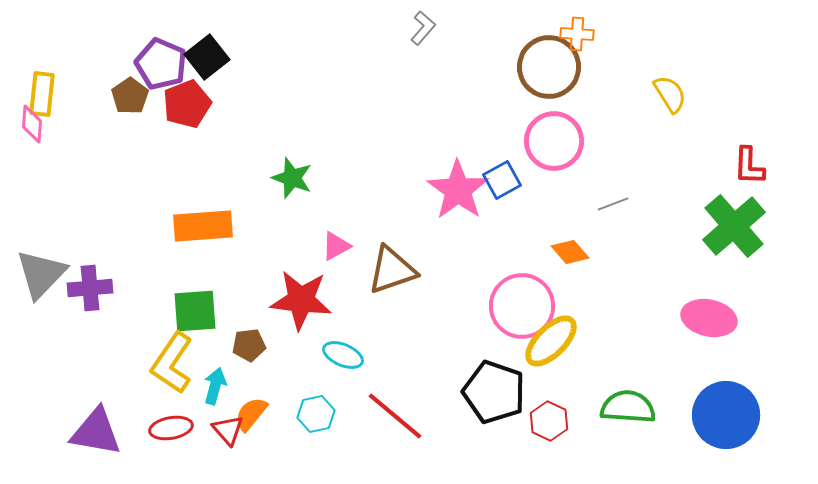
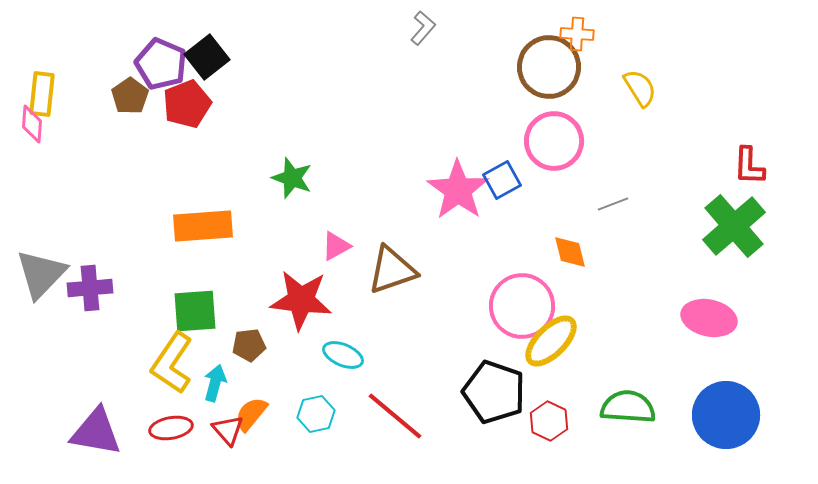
yellow semicircle at (670, 94): moved 30 px left, 6 px up
orange diamond at (570, 252): rotated 27 degrees clockwise
cyan arrow at (215, 386): moved 3 px up
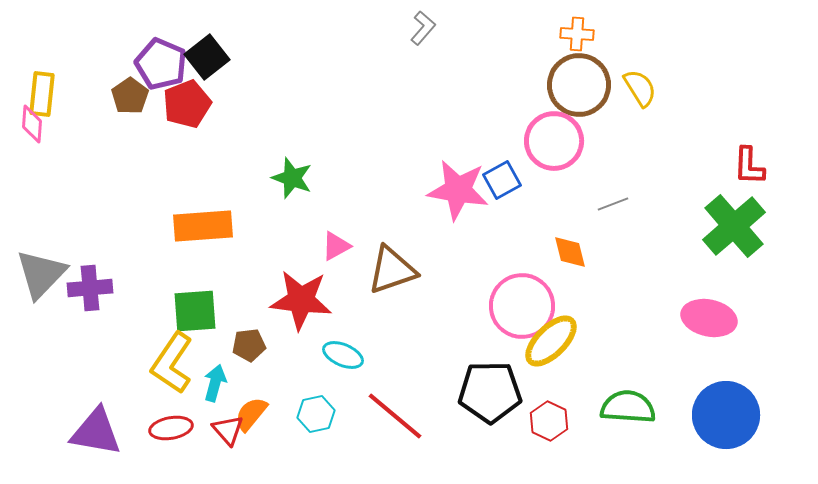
brown circle at (549, 67): moved 30 px right, 18 px down
pink star at (458, 190): rotated 26 degrees counterclockwise
black pentagon at (494, 392): moved 4 px left; rotated 20 degrees counterclockwise
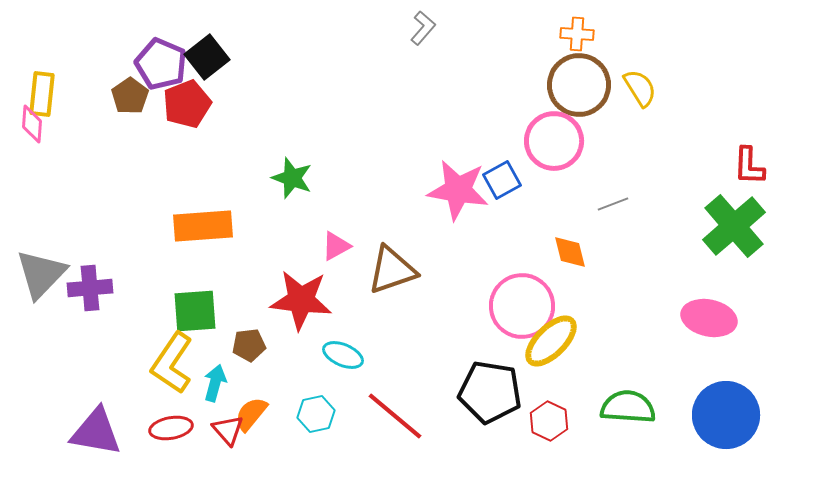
black pentagon at (490, 392): rotated 10 degrees clockwise
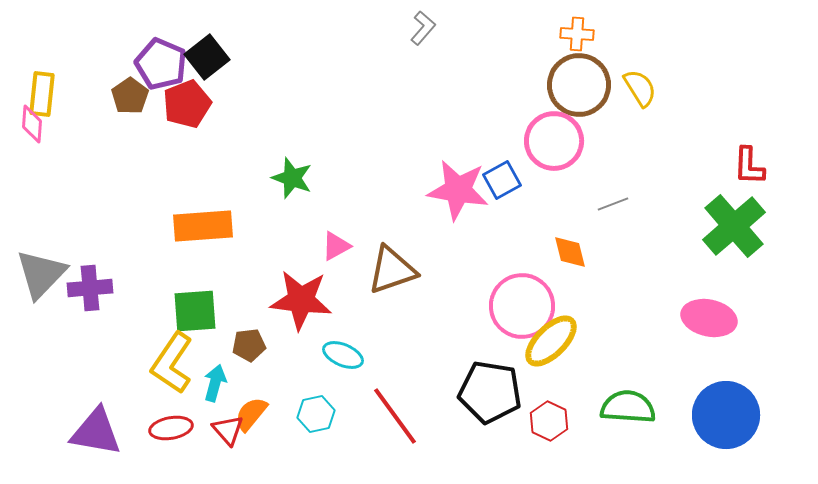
red line at (395, 416): rotated 14 degrees clockwise
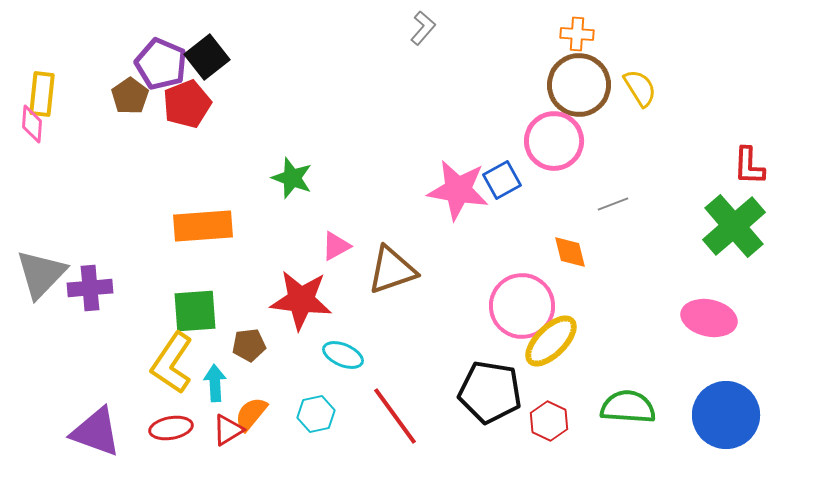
cyan arrow at (215, 383): rotated 18 degrees counterclockwise
red triangle at (228, 430): rotated 40 degrees clockwise
purple triangle at (96, 432): rotated 10 degrees clockwise
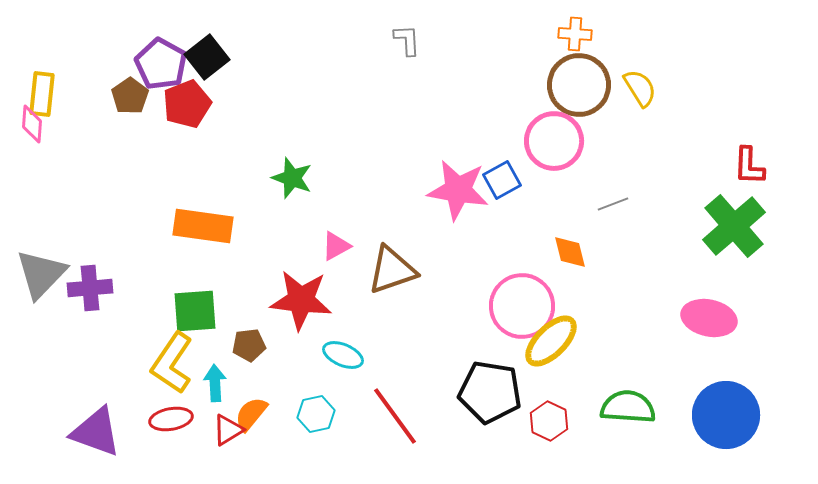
gray L-shape at (423, 28): moved 16 px left, 12 px down; rotated 44 degrees counterclockwise
orange cross at (577, 34): moved 2 px left
purple pentagon at (161, 64): rotated 6 degrees clockwise
orange rectangle at (203, 226): rotated 12 degrees clockwise
red ellipse at (171, 428): moved 9 px up
